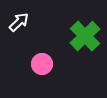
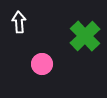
white arrow: rotated 50 degrees counterclockwise
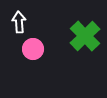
pink circle: moved 9 px left, 15 px up
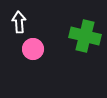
green cross: rotated 32 degrees counterclockwise
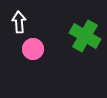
green cross: rotated 16 degrees clockwise
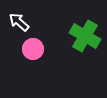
white arrow: rotated 45 degrees counterclockwise
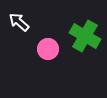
pink circle: moved 15 px right
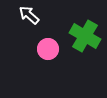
white arrow: moved 10 px right, 7 px up
